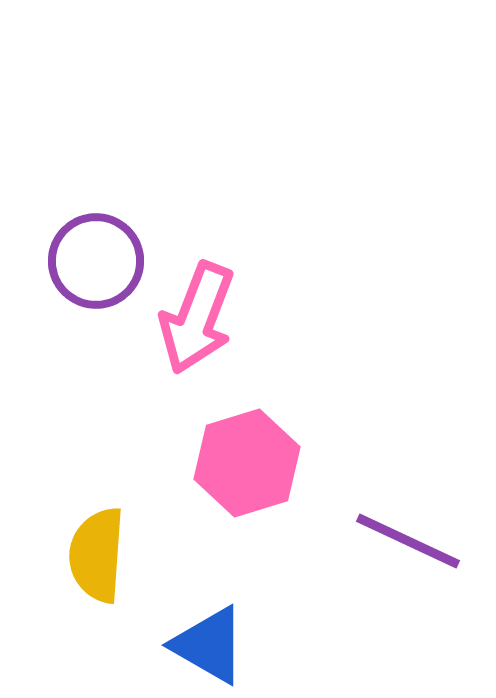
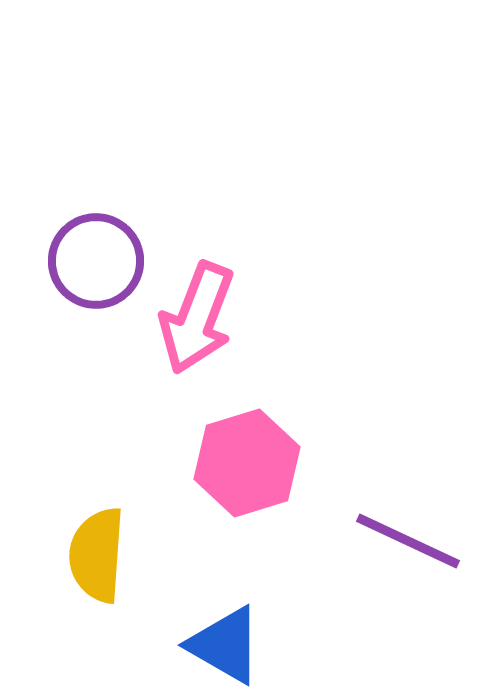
blue triangle: moved 16 px right
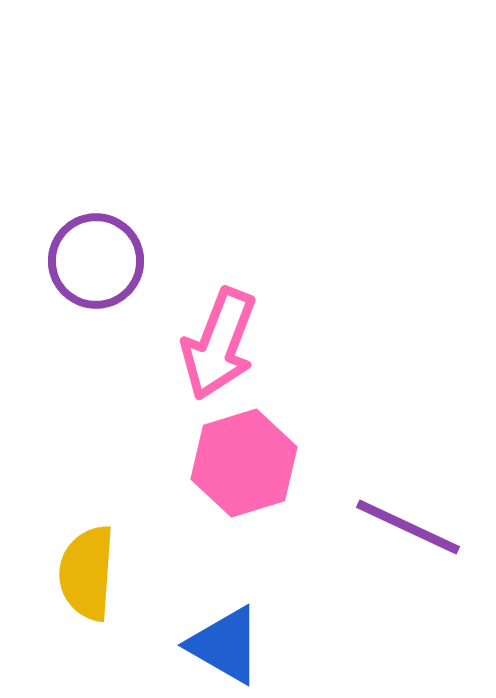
pink arrow: moved 22 px right, 26 px down
pink hexagon: moved 3 px left
purple line: moved 14 px up
yellow semicircle: moved 10 px left, 18 px down
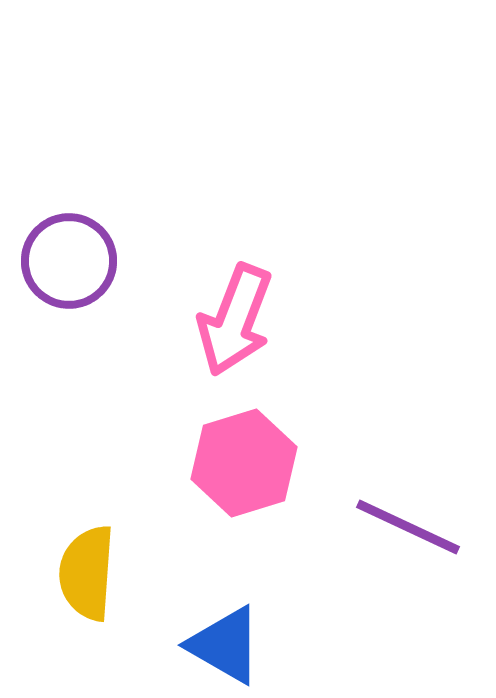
purple circle: moved 27 px left
pink arrow: moved 16 px right, 24 px up
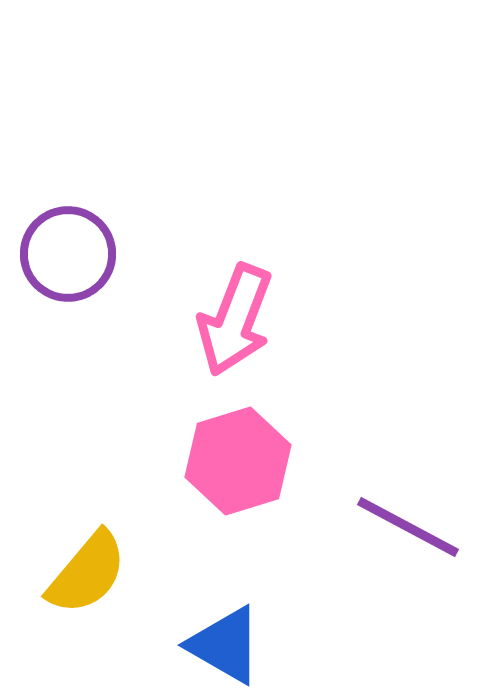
purple circle: moved 1 px left, 7 px up
pink hexagon: moved 6 px left, 2 px up
purple line: rotated 3 degrees clockwise
yellow semicircle: rotated 144 degrees counterclockwise
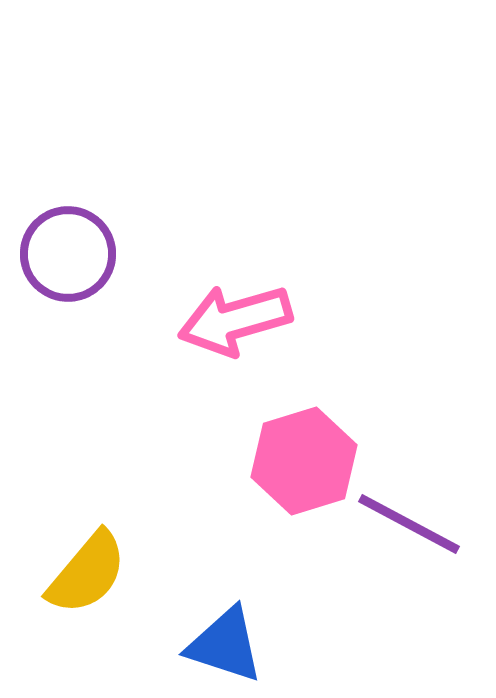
pink arrow: rotated 53 degrees clockwise
pink hexagon: moved 66 px right
purple line: moved 1 px right, 3 px up
blue triangle: rotated 12 degrees counterclockwise
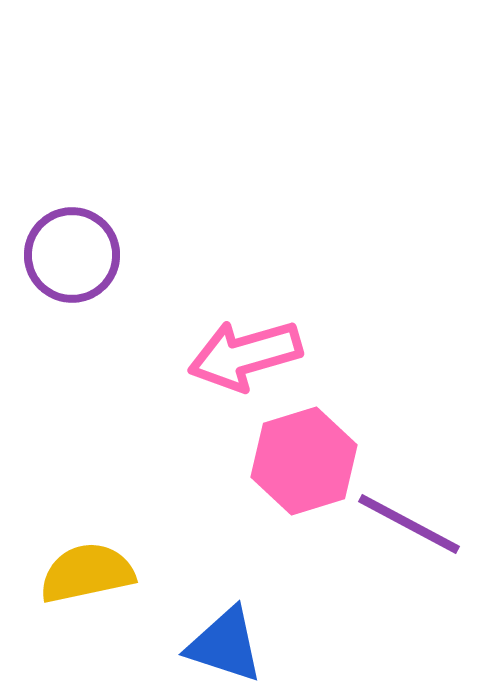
purple circle: moved 4 px right, 1 px down
pink arrow: moved 10 px right, 35 px down
yellow semicircle: rotated 142 degrees counterclockwise
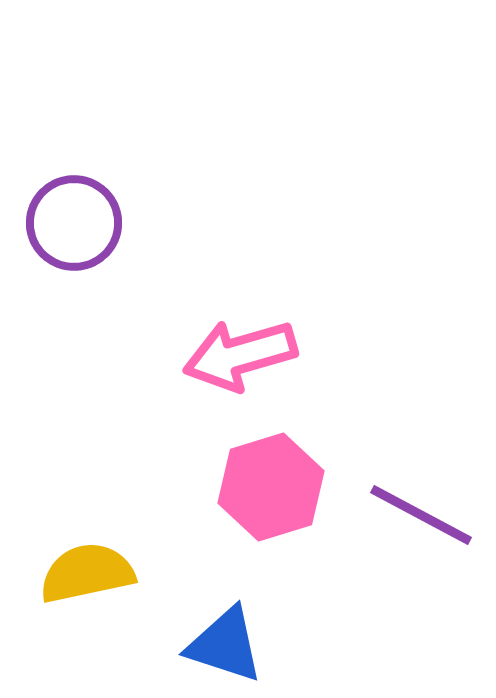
purple circle: moved 2 px right, 32 px up
pink arrow: moved 5 px left
pink hexagon: moved 33 px left, 26 px down
purple line: moved 12 px right, 9 px up
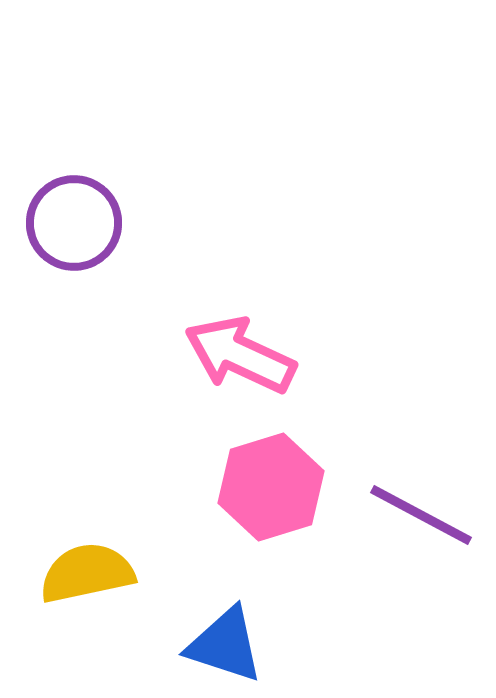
pink arrow: rotated 41 degrees clockwise
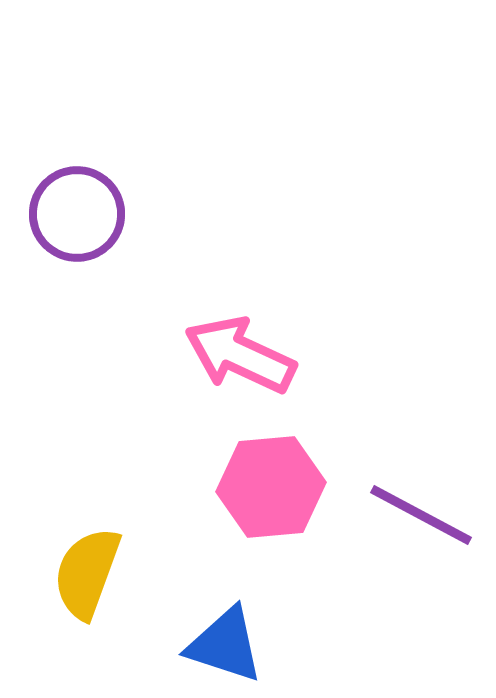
purple circle: moved 3 px right, 9 px up
pink hexagon: rotated 12 degrees clockwise
yellow semicircle: rotated 58 degrees counterclockwise
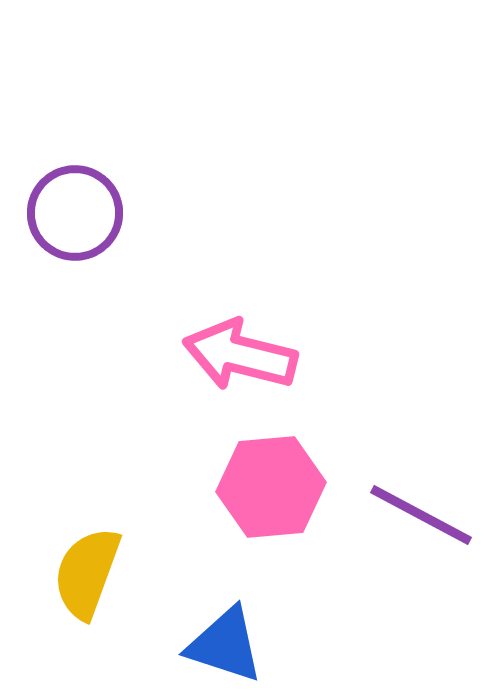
purple circle: moved 2 px left, 1 px up
pink arrow: rotated 11 degrees counterclockwise
